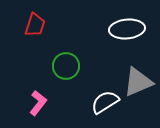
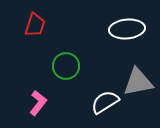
gray triangle: rotated 12 degrees clockwise
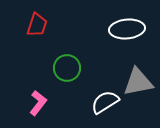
red trapezoid: moved 2 px right
green circle: moved 1 px right, 2 px down
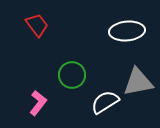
red trapezoid: rotated 55 degrees counterclockwise
white ellipse: moved 2 px down
green circle: moved 5 px right, 7 px down
